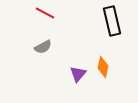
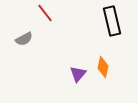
red line: rotated 24 degrees clockwise
gray semicircle: moved 19 px left, 8 px up
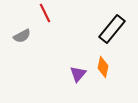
red line: rotated 12 degrees clockwise
black rectangle: moved 8 px down; rotated 52 degrees clockwise
gray semicircle: moved 2 px left, 3 px up
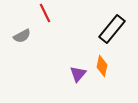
orange diamond: moved 1 px left, 1 px up
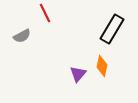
black rectangle: rotated 8 degrees counterclockwise
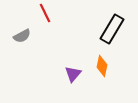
purple triangle: moved 5 px left
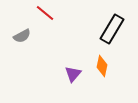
red line: rotated 24 degrees counterclockwise
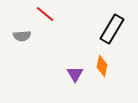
red line: moved 1 px down
gray semicircle: rotated 24 degrees clockwise
purple triangle: moved 2 px right; rotated 12 degrees counterclockwise
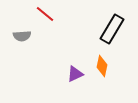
purple triangle: rotated 36 degrees clockwise
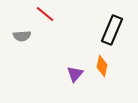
black rectangle: moved 1 px down; rotated 8 degrees counterclockwise
purple triangle: rotated 24 degrees counterclockwise
